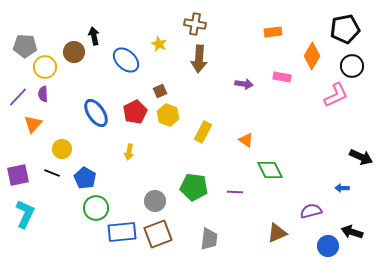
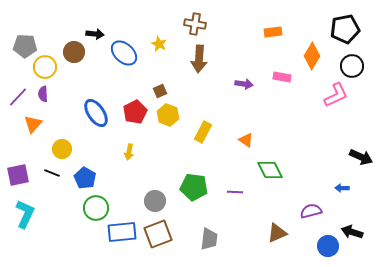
black arrow at (94, 36): moved 1 px right, 2 px up; rotated 108 degrees clockwise
blue ellipse at (126, 60): moved 2 px left, 7 px up
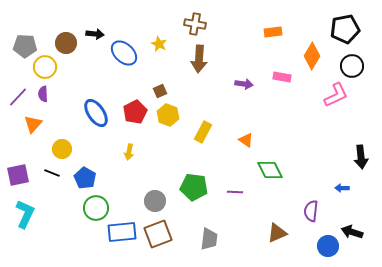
brown circle at (74, 52): moved 8 px left, 9 px up
black arrow at (361, 157): rotated 60 degrees clockwise
purple semicircle at (311, 211): rotated 70 degrees counterclockwise
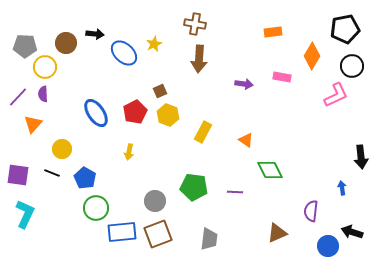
yellow star at (159, 44): moved 5 px left; rotated 21 degrees clockwise
purple square at (18, 175): rotated 20 degrees clockwise
blue arrow at (342, 188): rotated 80 degrees clockwise
